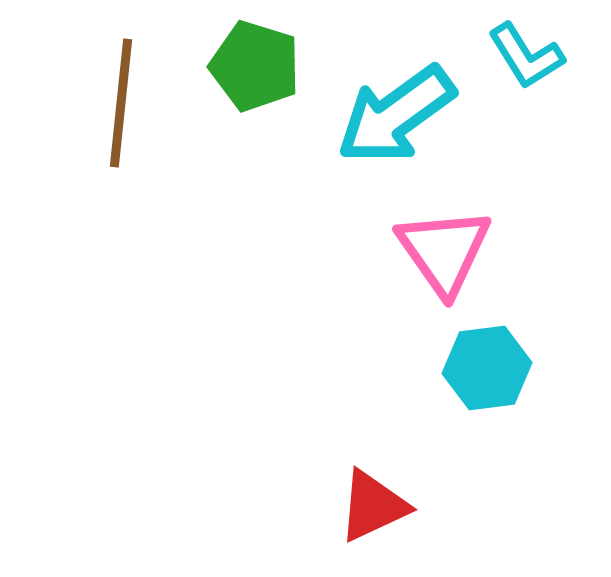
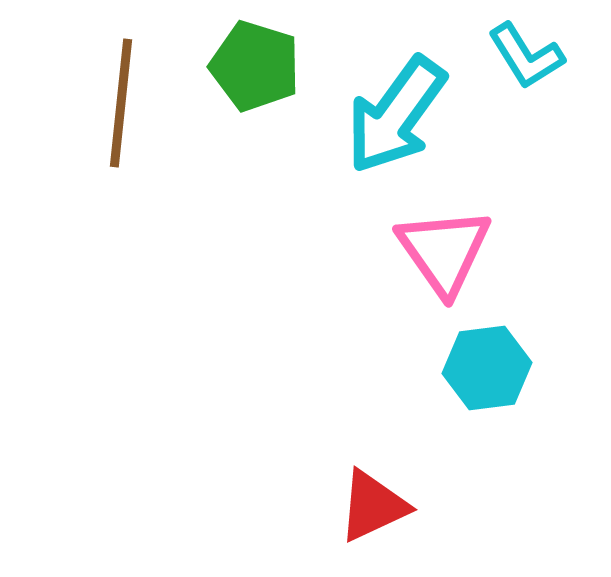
cyan arrow: rotated 18 degrees counterclockwise
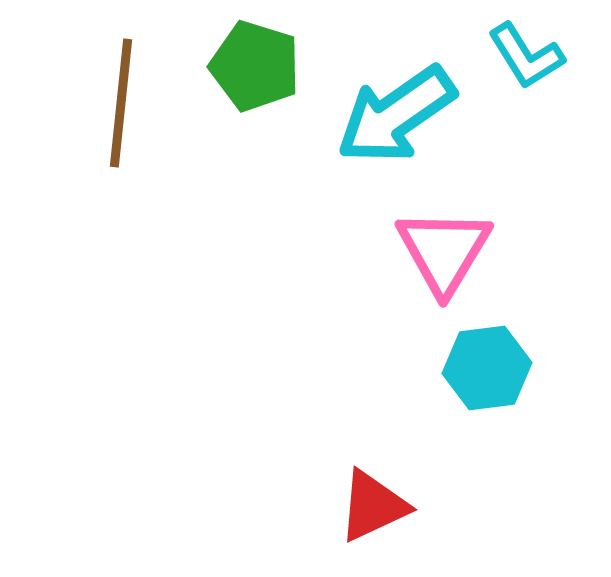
cyan arrow: rotated 19 degrees clockwise
pink triangle: rotated 6 degrees clockwise
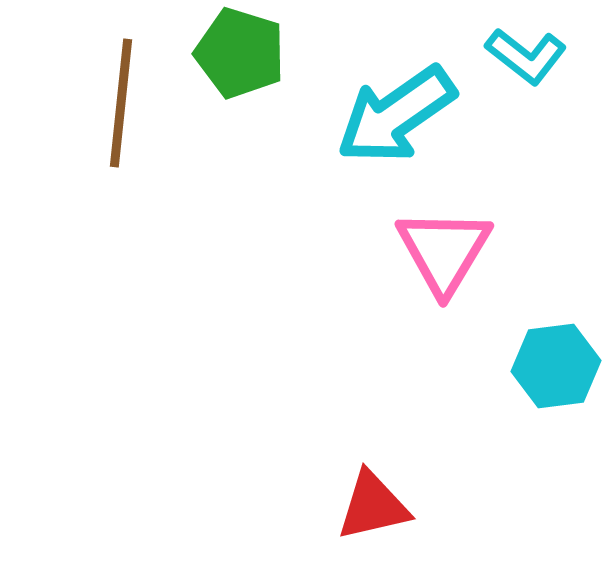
cyan L-shape: rotated 20 degrees counterclockwise
green pentagon: moved 15 px left, 13 px up
cyan hexagon: moved 69 px right, 2 px up
red triangle: rotated 12 degrees clockwise
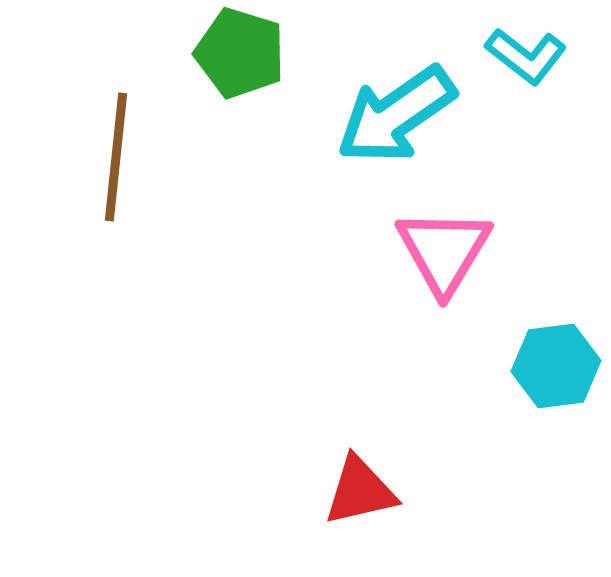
brown line: moved 5 px left, 54 px down
red triangle: moved 13 px left, 15 px up
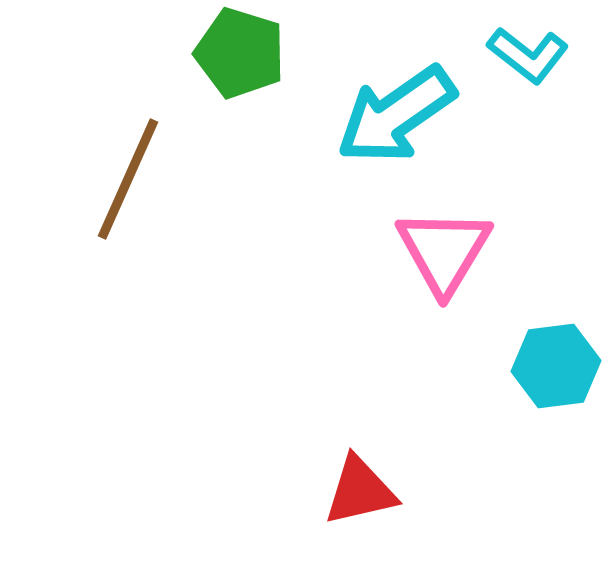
cyan L-shape: moved 2 px right, 1 px up
brown line: moved 12 px right, 22 px down; rotated 18 degrees clockwise
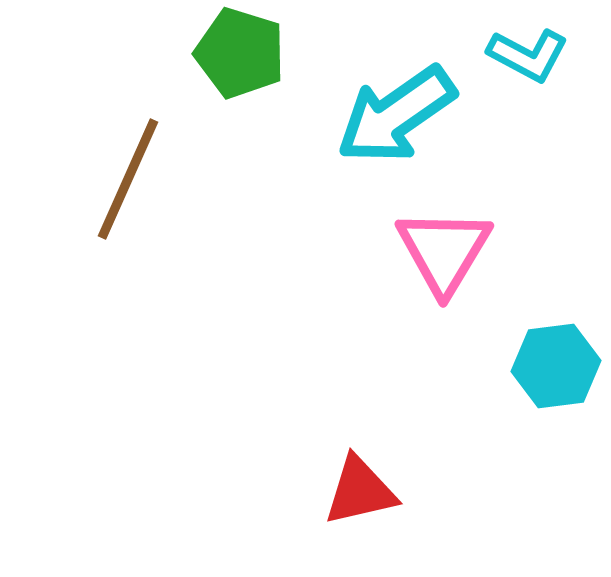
cyan L-shape: rotated 10 degrees counterclockwise
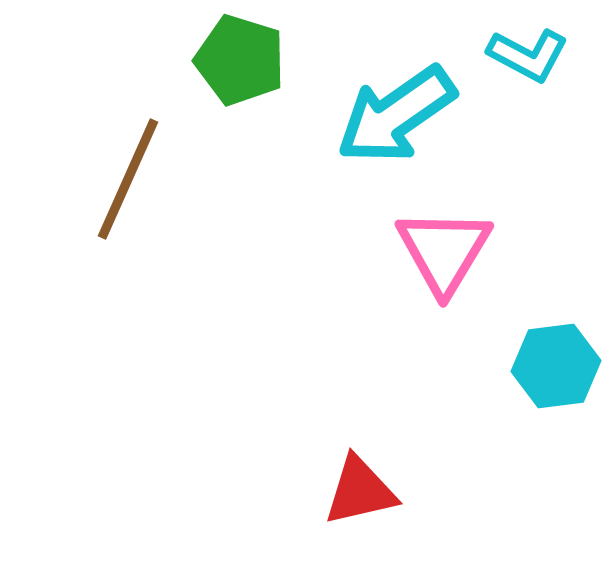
green pentagon: moved 7 px down
